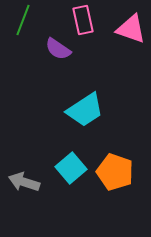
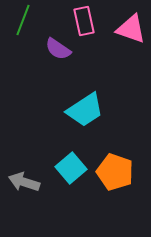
pink rectangle: moved 1 px right, 1 px down
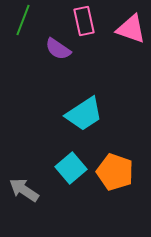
cyan trapezoid: moved 1 px left, 4 px down
gray arrow: moved 8 px down; rotated 16 degrees clockwise
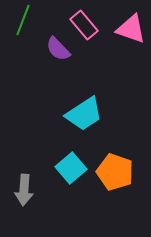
pink rectangle: moved 4 px down; rotated 28 degrees counterclockwise
purple semicircle: rotated 12 degrees clockwise
gray arrow: rotated 120 degrees counterclockwise
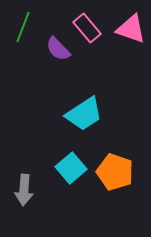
green line: moved 7 px down
pink rectangle: moved 3 px right, 3 px down
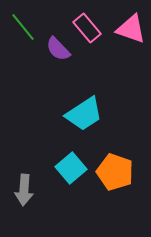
green line: rotated 60 degrees counterclockwise
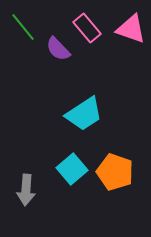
cyan square: moved 1 px right, 1 px down
gray arrow: moved 2 px right
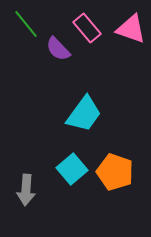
green line: moved 3 px right, 3 px up
cyan trapezoid: rotated 21 degrees counterclockwise
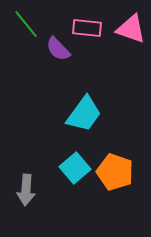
pink rectangle: rotated 44 degrees counterclockwise
cyan square: moved 3 px right, 1 px up
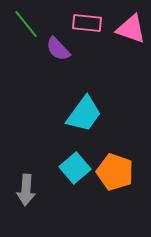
pink rectangle: moved 5 px up
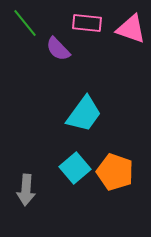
green line: moved 1 px left, 1 px up
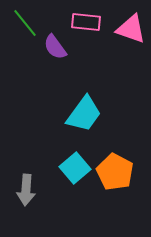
pink rectangle: moved 1 px left, 1 px up
purple semicircle: moved 3 px left, 2 px up; rotated 8 degrees clockwise
orange pentagon: rotated 9 degrees clockwise
